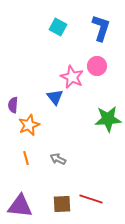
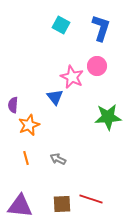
cyan square: moved 3 px right, 2 px up
green star: moved 2 px up
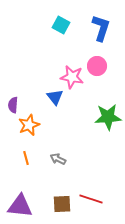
pink star: rotated 15 degrees counterclockwise
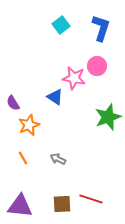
cyan square: rotated 24 degrees clockwise
pink star: moved 2 px right, 1 px down
blue triangle: rotated 18 degrees counterclockwise
purple semicircle: moved 2 px up; rotated 35 degrees counterclockwise
green star: rotated 16 degrees counterclockwise
orange line: moved 3 px left; rotated 16 degrees counterclockwise
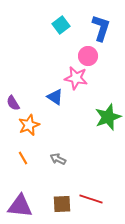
pink circle: moved 9 px left, 10 px up
pink star: moved 2 px right
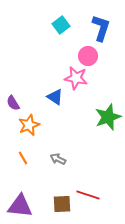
red line: moved 3 px left, 4 px up
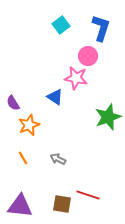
brown square: rotated 12 degrees clockwise
